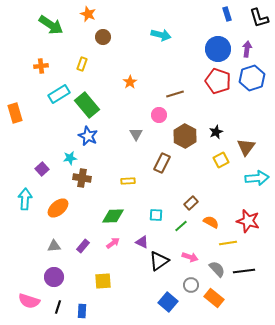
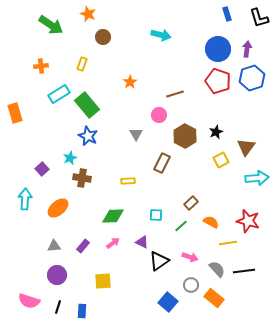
cyan star at (70, 158): rotated 16 degrees counterclockwise
purple circle at (54, 277): moved 3 px right, 2 px up
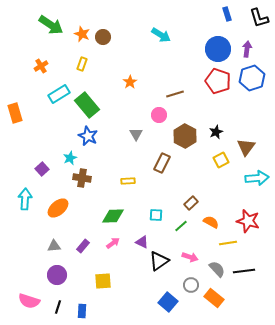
orange star at (88, 14): moved 6 px left, 20 px down
cyan arrow at (161, 35): rotated 18 degrees clockwise
orange cross at (41, 66): rotated 24 degrees counterclockwise
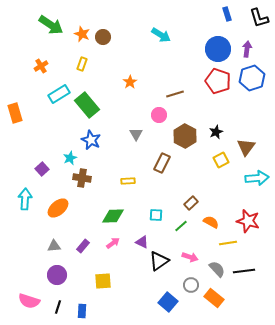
blue star at (88, 136): moved 3 px right, 4 px down
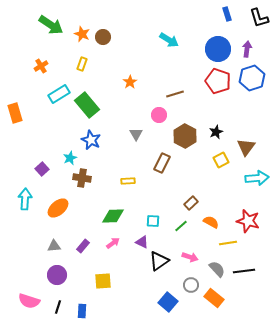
cyan arrow at (161, 35): moved 8 px right, 5 px down
cyan square at (156, 215): moved 3 px left, 6 px down
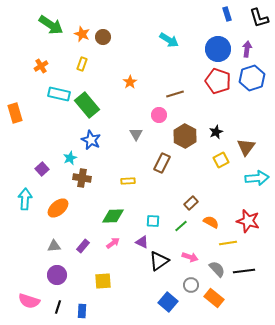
cyan rectangle at (59, 94): rotated 45 degrees clockwise
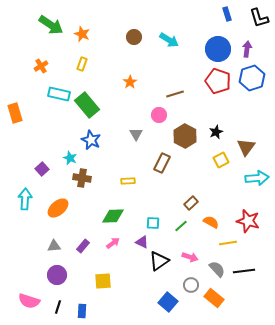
brown circle at (103, 37): moved 31 px right
cyan star at (70, 158): rotated 24 degrees counterclockwise
cyan square at (153, 221): moved 2 px down
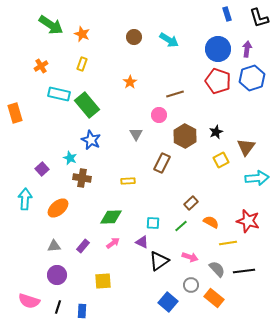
green diamond at (113, 216): moved 2 px left, 1 px down
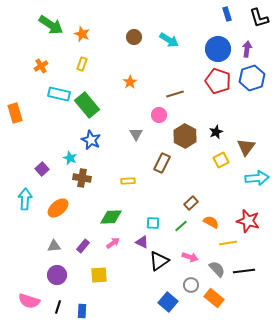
yellow square at (103, 281): moved 4 px left, 6 px up
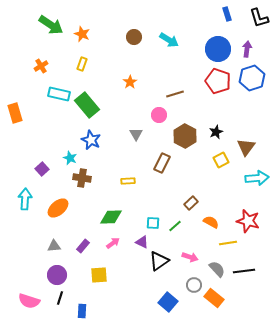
green line at (181, 226): moved 6 px left
gray circle at (191, 285): moved 3 px right
black line at (58, 307): moved 2 px right, 9 px up
